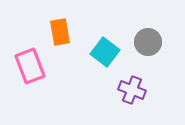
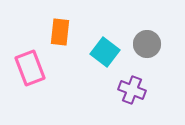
orange rectangle: rotated 16 degrees clockwise
gray circle: moved 1 px left, 2 px down
pink rectangle: moved 2 px down
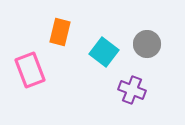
orange rectangle: rotated 8 degrees clockwise
cyan square: moved 1 px left
pink rectangle: moved 2 px down
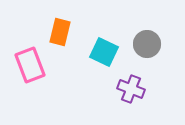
cyan square: rotated 12 degrees counterclockwise
pink rectangle: moved 5 px up
purple cross: moved 1 px left, 1 px up
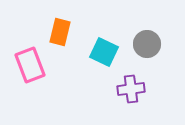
purple cross: rotated 28 degrees counterclockwise
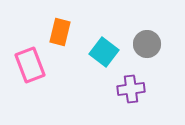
cyan square: rotated 12 degrees clockwise
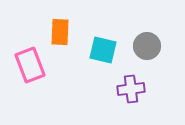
orange rectangle: rotated 12 degrees counterclockwise
gray circle: moved 2 px down
cyan square: moved 1 px left, 2 px up; rotated 24 degrees counterclockwise
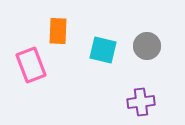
orange rectangle: moved 2 px left, 1 px up
pink rectangle: moved 1 px right
purple cross: moved 10 px right, 13 px down
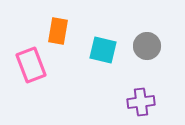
orange rectangle: rotated 8 degrees clockwise
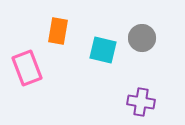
gray circle: moved 5 px left, 8 px up
pink rectangle: moved 4 px left, 3 px down
purple cross: rotated 16 degrees clockwise
